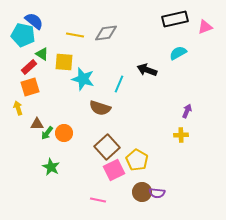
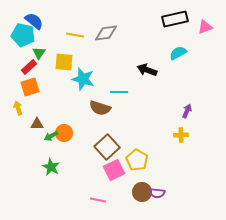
green triangle: moved 3 px left, 1 px up; rotated 32 degrees clockwise
cyan line: moved 8 px down; rotated 66 degrees clockwise
green arrow: moved 4 px right, 3 px down; rotated 24 degrees clockwise
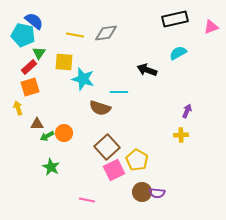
pink triangle: moved 6 px right
green arrow: moved 4 px left
pink line: moved 11 px left
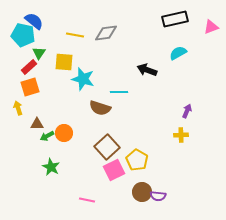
purple semicircle: moved 1 px right, 3 px down
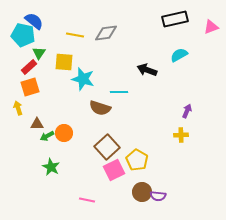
cyan semicircle: moved 1 px right, 2 px down
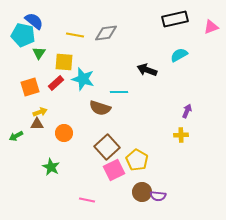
red rectangle: moved 27 px right, 16 px down
yellow arrow: moved 22 px right, 4 px down; rotated 88 degrees clockwise
green arrow: moved 31 px left
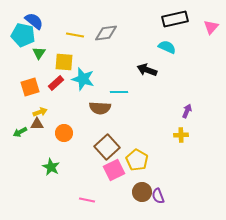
pink triangle: rotated 28 degrees counterclockwise
cyan semicircle: moved 12 px left, 8 px up; rotated 54 degrees clockwise
brown semicircle: rotated 15 degrees counterclockwise
green arrow: moved 4 px right, 4 px up
purple semicircle: rotated 63 degrees clockwise
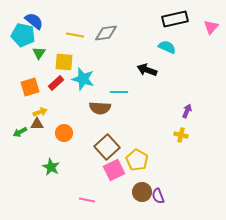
yellow cross: rotated 16 degrees clockwise
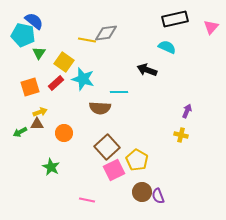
yellow line: moved 12 px right, 5 px down
yellow square: rotated 30 degrees clockwise
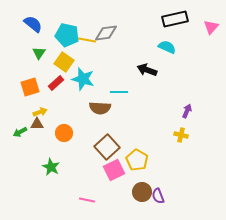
blue semicircle: moved 1 px left, 3 px down
cyan pentagon: moved 44 px right
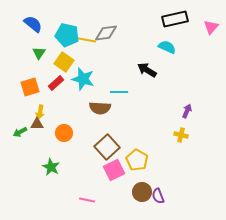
black arrow: rotated 12 degrees clockwise
yellow arrow: rotated 120 degrees clockwise
